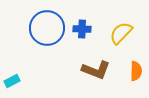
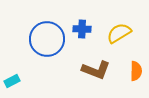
blue circle: moved 11 px down
yellow semicircle: moved 2 px left; rotated 15 degrees clockwise
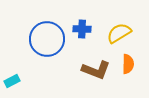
orange semicircle: moved 8 px left, 7 px up
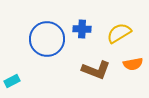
orange semicircle: moved 5 px right; rotated 78 degrees clockwise
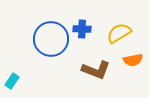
blue circle: moved 4 px right
orange semicircle: moved 4 px up
cyan rectangle: rotated 28 degrees counterclockwise
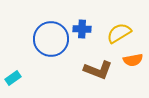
brown L-shape: moved 2 px right
cyan rectangle: moved 1 px right, 3 px up; rotated 21 degrees clockwise
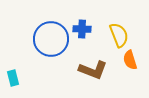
yellow semicircle: moved 2 px down; rotated 100 degrees clockwise
orange semicircle: moved 3 px left; rotated 84 degrees clockwise
brown L-shape: moved 5 px left
cyan rectangle: rotated 70 degrees counterclockwise
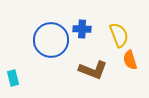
blue circle: moved 1 px down
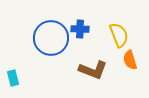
blue cross: moved 2 px left
blue circle: moved 2 px up
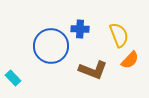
blue circle: moved 8 px down
orange semicircle: rotated 120 degrees counterclockwise
cyan rectangle: rotated 28 degrees counterclockwise
